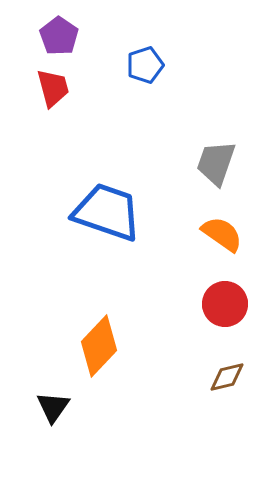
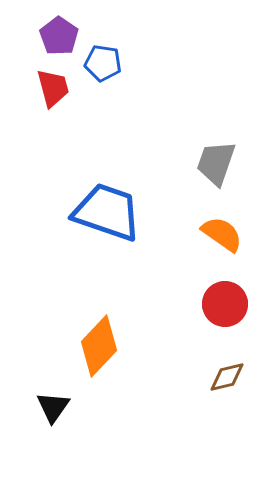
blue pentagon: moved 42 px left, 2 px up; rotated 27 degrees clockwise
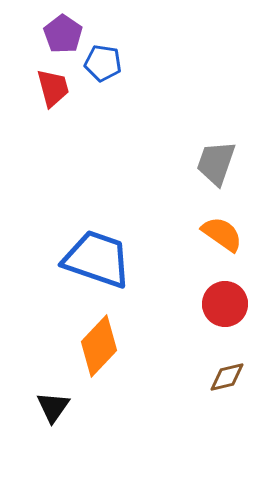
purple pentagon: moved 4 px right, 2 px up
blue trapezoid: moved 10 px left, 47 px down
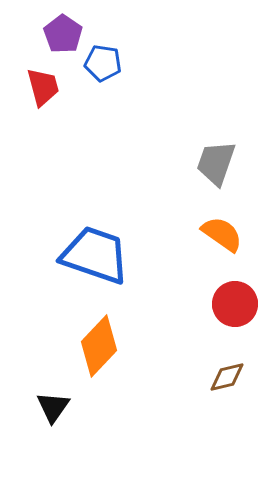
red trapezoid: moved 10 px left, 1 px up
blue trapezoid: moved 2 px left, 4 px up
red circle: moved 10 px right
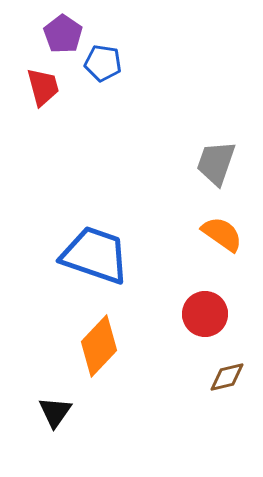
red circle: moved 30 px left, 10 px down
black triangle: moved 2 px right, 5 px down
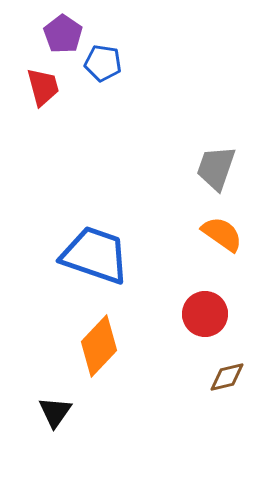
gray trapezoid: moved 5 px down
